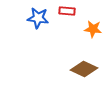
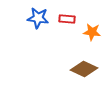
red rectangle: moved 8 px down
orange star: moved 1 px left, 3 px down
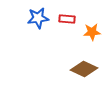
blue star: rotated 15 degrees counterclockwise
orange star: rotated 12 degrees counterclockwise
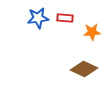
red rectangle: moved 2 px left, 1 px up
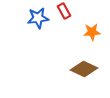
red rectangle: moved 1 px left, 7 px up; rotated 56 degrees clockwise
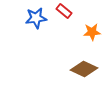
red rectangle: rotated 21 degrees counterclockwise
blue star: moved 2 px left
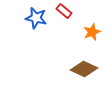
blue star: rotated 20 degrees clockwise
orange star: rotated 18 degrees counterclockwise
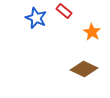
blue star: rotated 10 degrees clockwise
orange star: rotated 18 degrees counterclockwise
